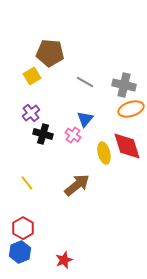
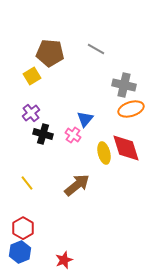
gray line: moved 11 px right, 33 px up
red diamond: moved 1 px left, 2 px down
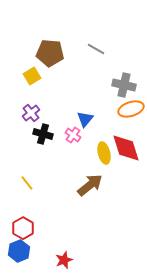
brown arrow: moved 13 px right
blue hexagon: moved 1 px left, 1 px up
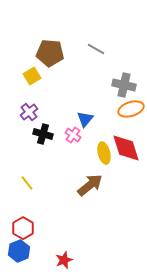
purple cross: moved 2 px left, 1 px up
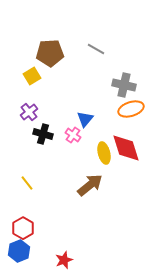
brown pentagon: rotated 8 degrees counterclockwise
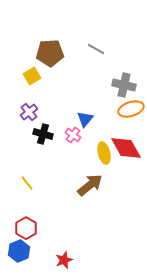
red diamond: rotated 12 degrees counterclockwise
red hexagon: moved 3 px right
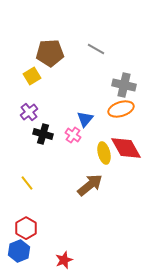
orange ellipse: moved 10 px left
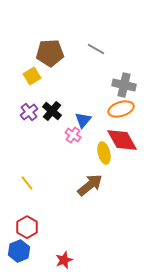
blue triangle: moved 2 px left, 1 px down
black cross: moved 9 px right, 23 px up; rotated 24 degrees clockwise
red diamond: moved 4 px left, 8 px up
red hexagon: moved 1 px right, 1 px up
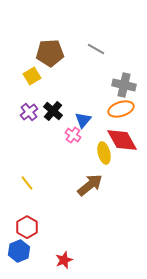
black cross: moved 1 px right
